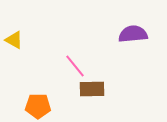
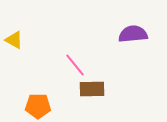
pink line: moved 1 px up
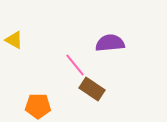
purple semicircle: moved 23 px left, 9 px down
brown rectangle: rotated 35 degrees clockwise
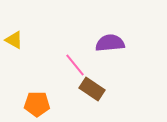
orange pentagon: moved 1 px left, 2 px up
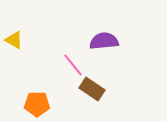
purple semicircle: moved 6 px left, 2 px up
pink line: moved 2 px left
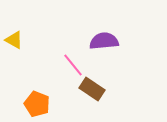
orange pentagon: rotated 20 degrees clockwise
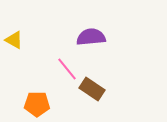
purple semicircle: moved 13 px left, 4 px up
pink line: moved 6 px left, 4 px down
orange pentagon: rotated 20 degrees counterclockwise
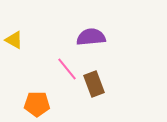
brown rectangle: moved 2 px right, 5 px up; rotated 35 degrees clockwise
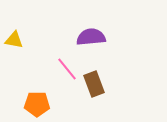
yellow triangle: rotated 18 degrees counterclockwise
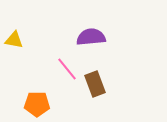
brown rectangle: moved 1 px right
